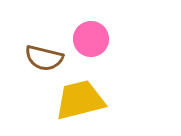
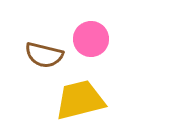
brown semicircle: moved 3 px up
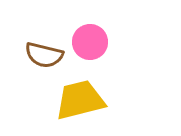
pink circle: moved 1 px left, 3 px down
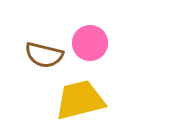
pink circle: moved 1 px down
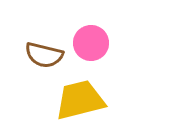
pink circle: moved 1 px right
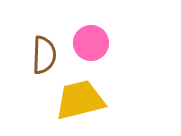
brown semicircle: rotated 102 degrees counterclockwise
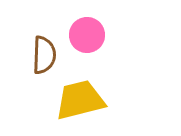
pink circle: moved 4 px left, 8 px up
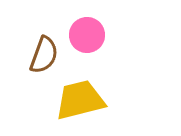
brown semicircle: rotated 18 degrees clockwise
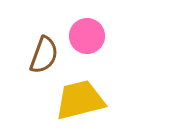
pink circle: moved 1 px down
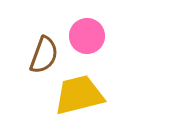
yellow trapezoid: moved 1 px left, 5 px up
